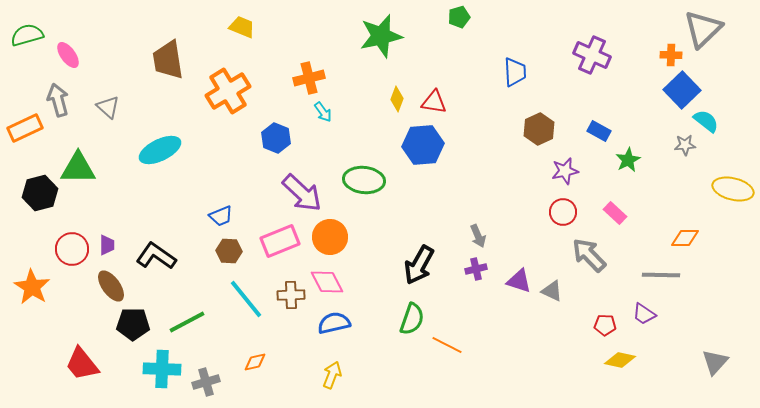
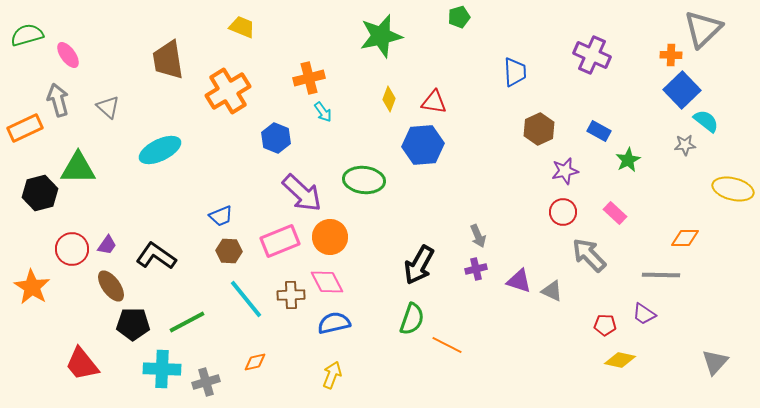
yellow diamond at (397, 99): moved 8 px left
purple trapezoid at (107, 245): rotated 35 degrees clockwise
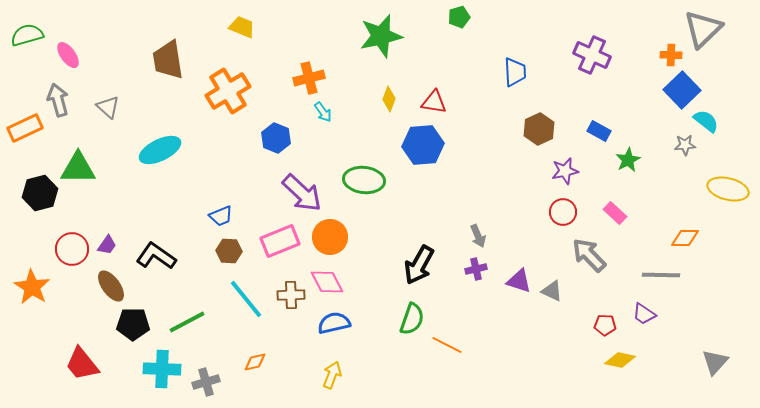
yellow ellipse at (733, 189): moved 5 px left
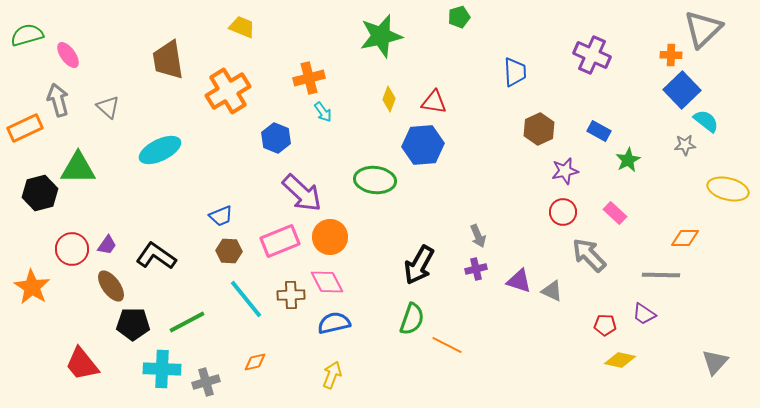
green ellipse at (364, 180): moved 11 px right
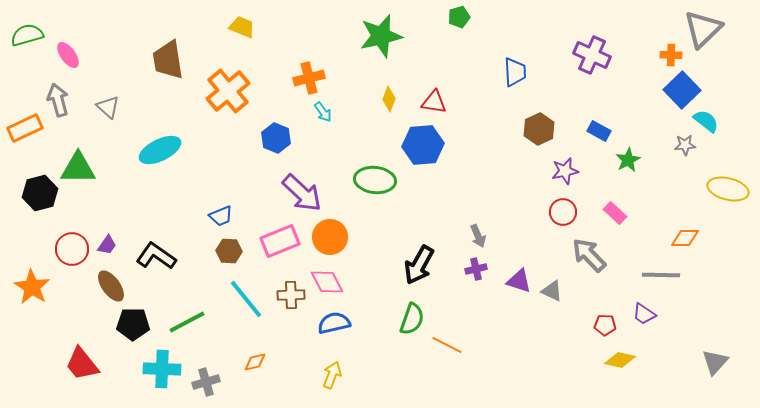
orange cross at (228, 91): rotated 9 degrees counterclockwise
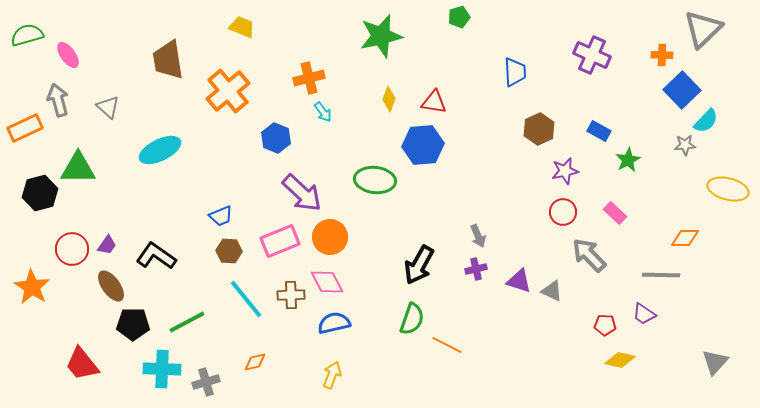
orange cross at (671, 55): moved 9 px left
cyan semicircle at (706, 121): rotated 96 degrees clockwise
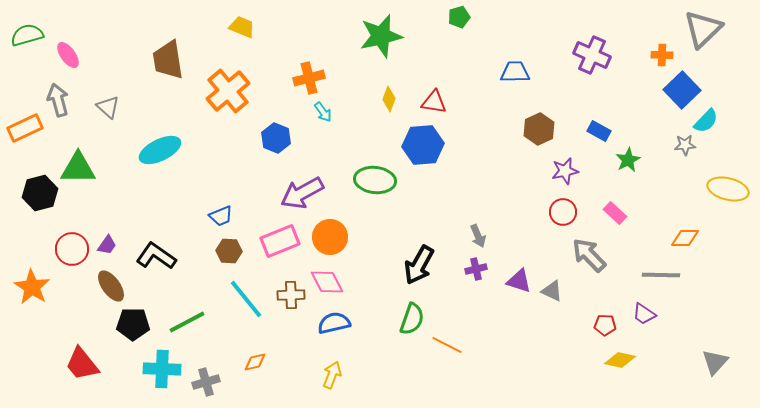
blue trapezoid at (515, 72): rotated 88 degrees counterclockwise
purple arrow at (302, 193): rotated 108 degrees clockwise
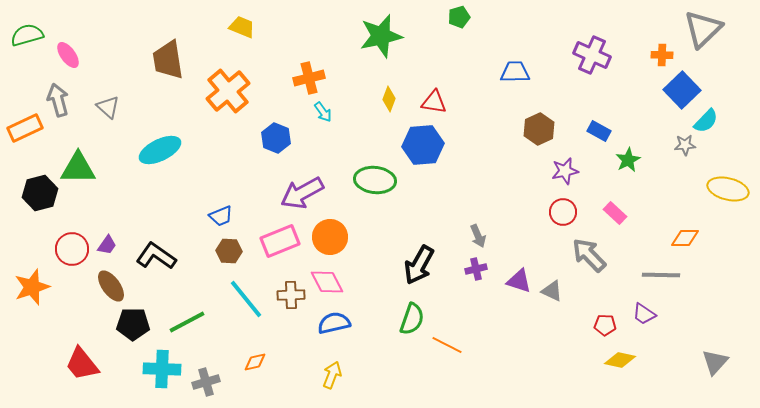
orange star at (32, 287): rotated 21 degrees clockwise
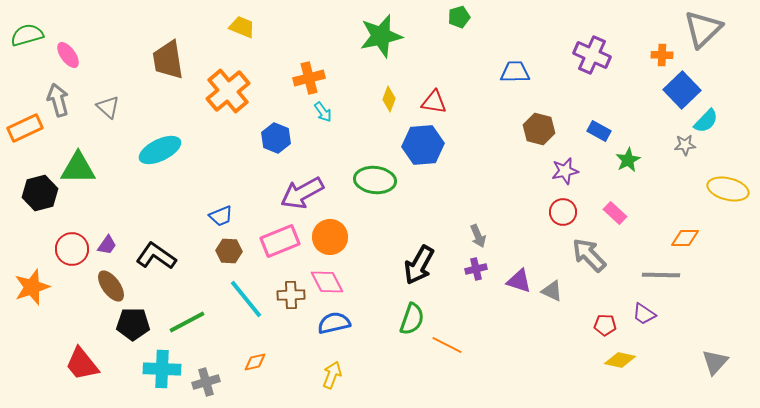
brown hexagon at (539, 129): rotated 20 degrees counterclockwise
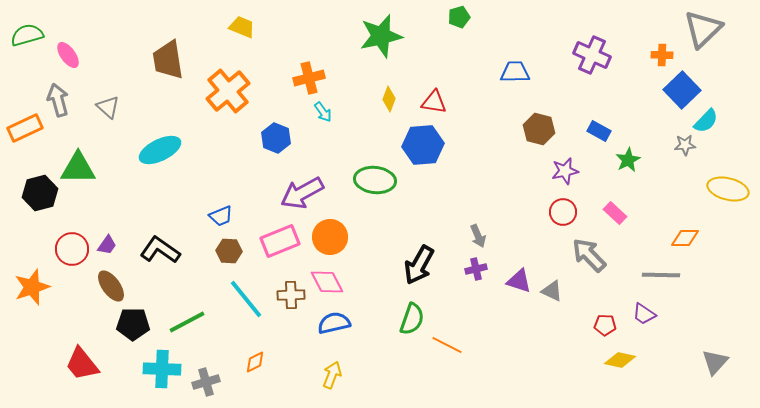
black L-shape at (156, 256): moved 4 px right, 6 px up
orange diamond at (255, 362): rotated 15 degrees counterclockwise
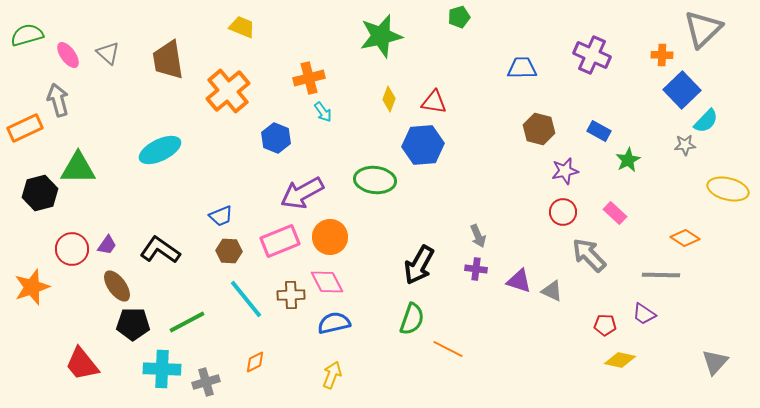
blue trapezoid at (515, 72): moved 7 px right, 4 px up
gray triangle at (108, 107): moved 54 px up
orange diamond at (685, 238): rotated 32 degrees clockwise
purple cross at (476, 269): rotated 20 degrees clockwise
brown ellipse at (111, 286): moved 6 px right
orange line at (447, 345): moved 1 px right, 4 px down
